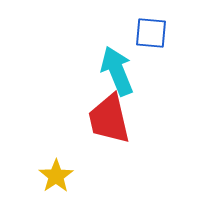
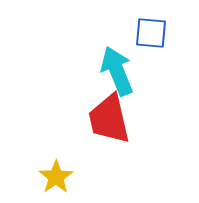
yellow star: moved 1 px down
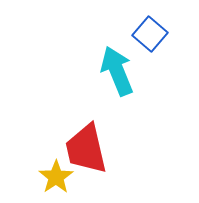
blue square: moved 1 px left, 1 px down; rotated 36 degrees clockwise
red trapezoid: moved 23 px left, 30 px down
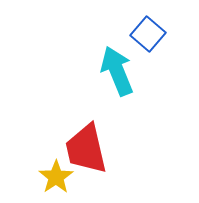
blue square: moved 2 px left
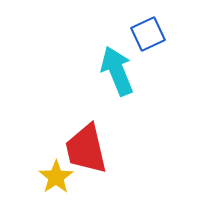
blue square: rotated 24 degrees clockwise
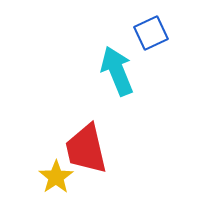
blue square: moved 3 px right, 1 px up
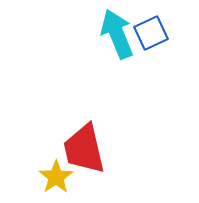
cyan arrow: moved 37 px up
red trapezoid: moved 2 px left
